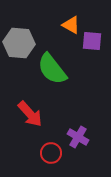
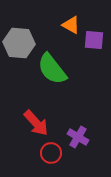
purple square: moved 2 px right, 1 px up
red arrow: moved 6 px right, 9 px down
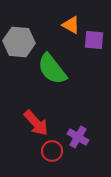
gray hexagon: moved 1 px up
red circle: moved 1 px right, 2 px up
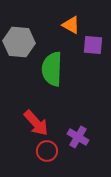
purple square: moved 1 px left, 5 px down
green semicircle: rotated 40 degrees clockwise
red circle: moved 5 px left
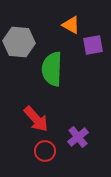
purple square: rotated 15 degrees counterclockwise
red arrow: moved 4 px up
purple cross: rotated 20 degrees clockwise
red circle: moved 2 px left
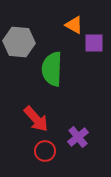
orange triangle: moved 3 px right
purple square: moved 1 px right, 2 px up; rotated 10 degrees clockwise
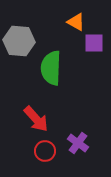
orange triangle: moved 2 px right, 3 px up
gray hexagon: moved 1 px up
green semicircle: moved 1 px left, 1 px up
purple cross: moved 6 px down; rotated 15 degrees counterclockwise
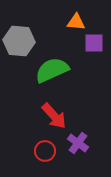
orange triangle: rotated 24 degrees counterclockwise
green semicircle: moved 1 px right, 2 px down; rotated 64 degrees clockwise
red arrow: moved 18 px right, 3 px up
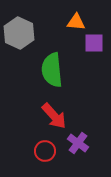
gray hexagon: moved 8 px up; rotated 20 degrees clockwise
green semicircle: rotated 72 degrees counterclockwise
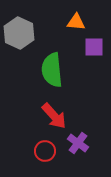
purple square: moved 4 px down
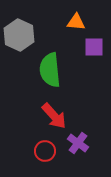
gray hexagon: moved 2 px down
green semicircle: moved 2 px left
